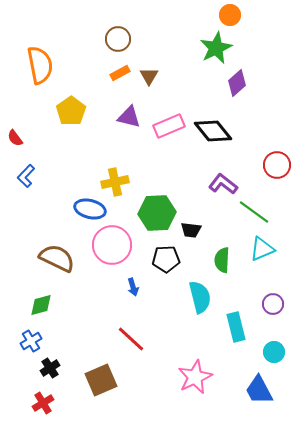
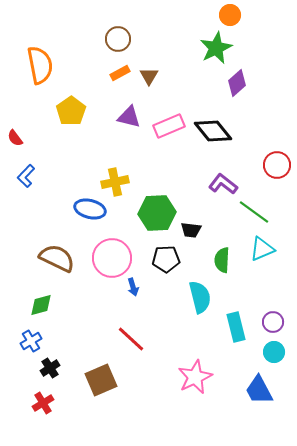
pink circle: moved 13 px down
purple circle: moved 18 px down
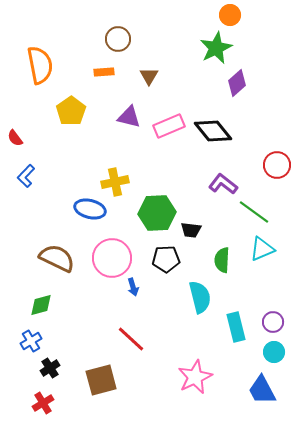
orange rectangle: moved 16 px left, 1 px up; rotated 24 degrees clockwise
brown square: rotated 8 degrees clockwise
blue trapezoid: moved 3 px right
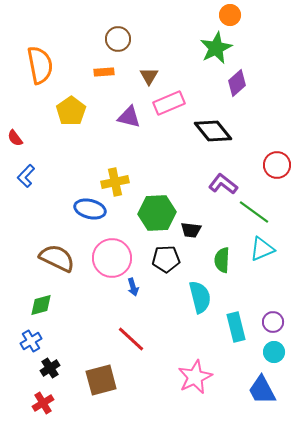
pink rectangle: moved 23 px up
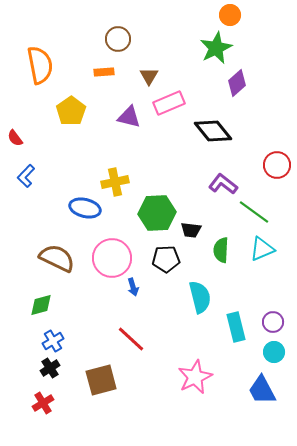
blue ellipse: moved 5 px left, 1 px up
green semicircle: moved 1 px left, 10 px up
blue cross: moved 22 px right
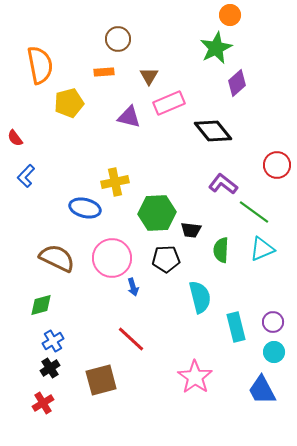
yellow pentagon: moved 2 px left, 8 px up; rotated 20 degrees clockwise
pink star: rotated 12 degrees counterclockwise
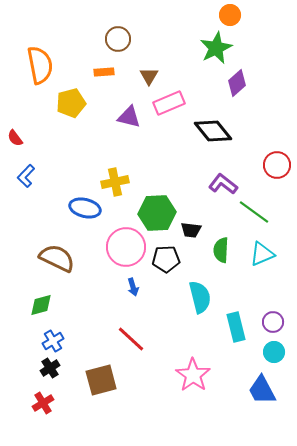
yellow pentagon: moved 2 px right
cyan triangle: moved 5 px down
pink circle: moved 14 px right, 11 px up
pink star: moved 2 px left, 2 px up
